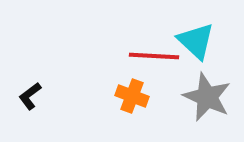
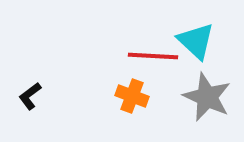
red line: moved 1 px left
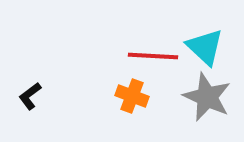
cyan triangle: moved 9 px right, 6 px down
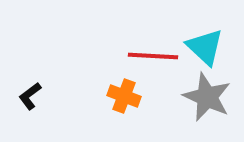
orange cross: moved 8 px left
